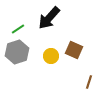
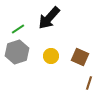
brown square: moved 6 px right, 7 px down
brown line: moved 1 px down
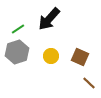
black arrow: moved 1 px down
brown line: rotated 64 degrees counterclockwise
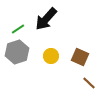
black arrow: moved 3 px left
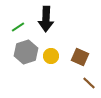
black arrow: rotated 40 degrees counterclockwise
green line: moved 2 px up
gray hexagon: moved 9 px right
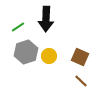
yellow circle: moved 2 px left
brown line: moved 8 px left, 2 px up
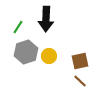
green line: rotated 24 degrees counterclockwise
brown square: moved 4 px down; rotated 36 degrees counterclockwise
brown line: moved 1 px left
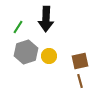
brown line: rotated 32 degrees clockwise
